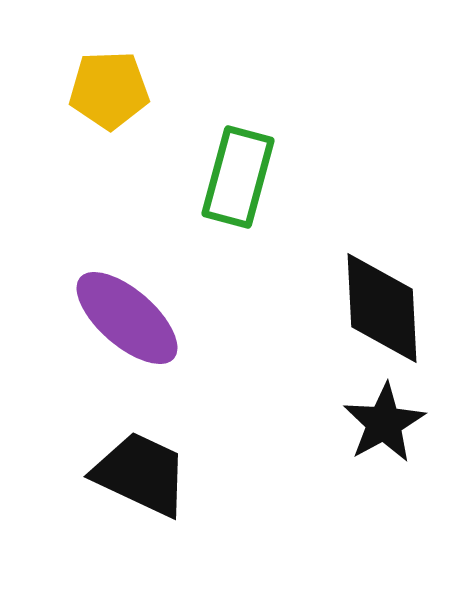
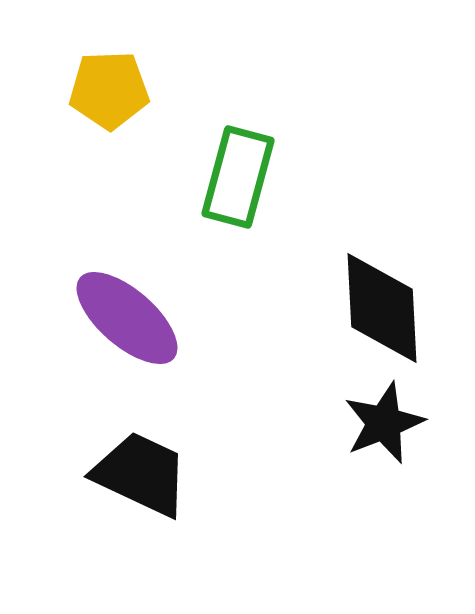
black star: rotated 8 degrees clockwise
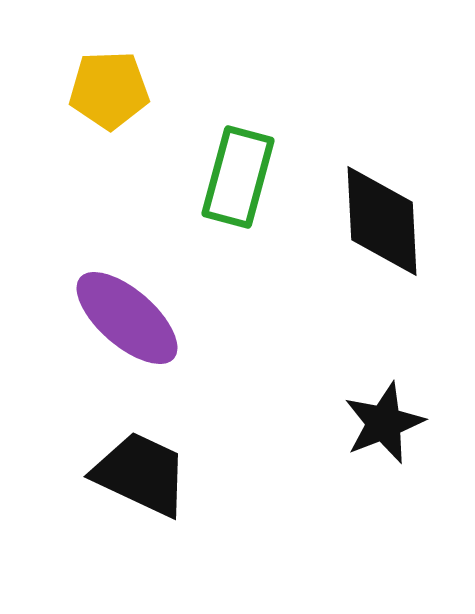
black diamond: moved 87 px up
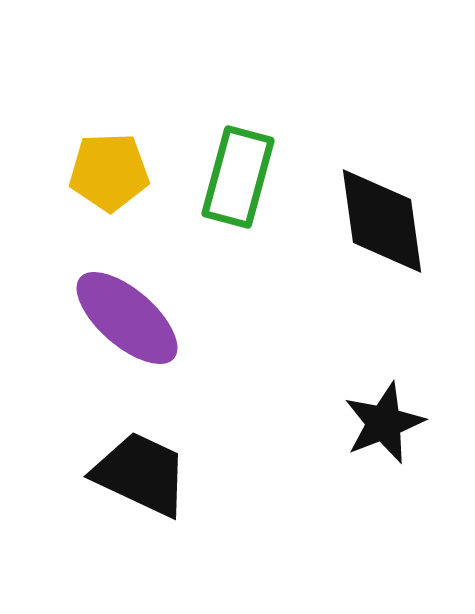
yellow pentagon: moved 82 px down
black diamond: rotated 5 degrees counterclockwise
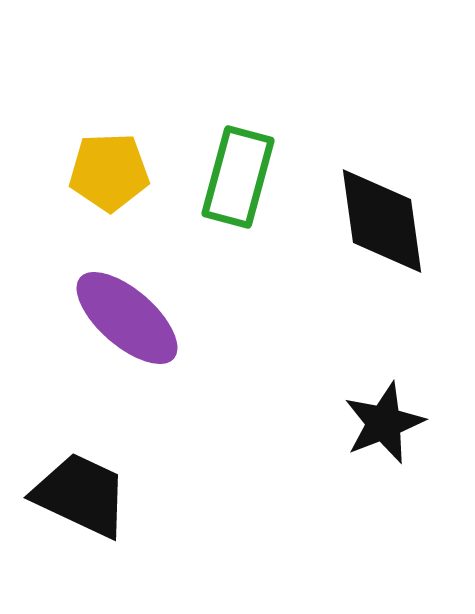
black trapezoid: moved 60 px left, 21 px down
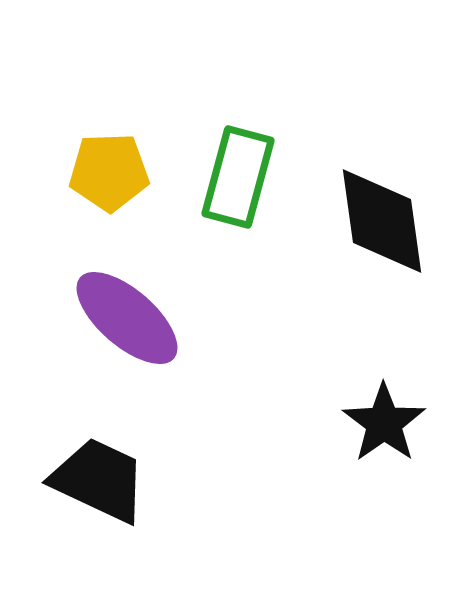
black star: rotated 14 degrees counterclockwise
black trapezoid: moved 18 px right, 15 px up
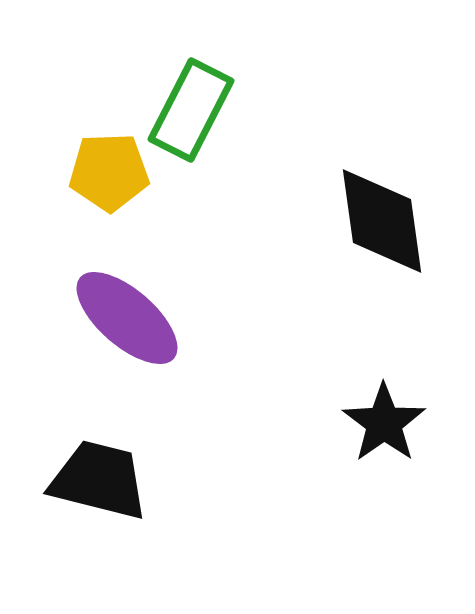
green rectangle: moved 47 px left, 67 px up; rotated 12 degrees clockwise
black trapezoid: rotated 11 degrees counterclockwise
